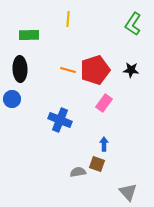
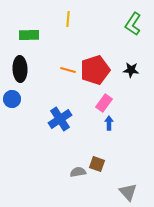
blue cross: moved 1 px up; rotated 35 degrees clockwise
blue arrow: moved 5 px right, 21 px up
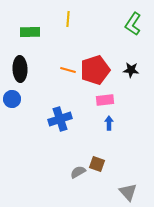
green rectangle: moved 1 px right, 3 px up
pink rectangle: moved 1 px right, 3 px up; rotated 48 degrees clockwise
blue cross: rotated 15 degrees clockwise
gray semicircle: rotated 21 degrees counterclockwise
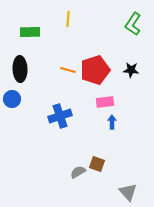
pink rectangle: moved 2 px down
blue cross: moved 3 px up
blue arrow: moved 3 px right, 1 px up
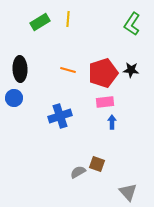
green L-shape: moved 1 px left
green rectangle: moved 10 px right, 10 px up; rotated 30 degrees counterclockwise
red pentagon: moved 8 px right, 3 px down
blue circle: moved 2 px right, 1 px up
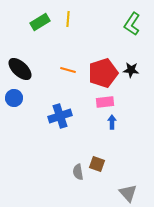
black ellipse: rotated 45 degrees counterclockwise
gray semicircle: rotated 70 degrees counterclockwise
gray triangle: moved 1 px down
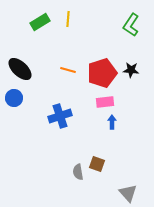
green L-shape: moved 1 px left, 1 px down
red pentagon: moved 1 px left
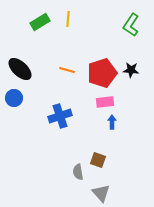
orange line: moved 1 px left
brown square: moved 1 px right, 4 px up
gray triangle: moved 27 px left
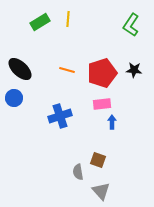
black star: moved 3 px right
pink rectangle: moved 3 px left, 2 px down
gray triangle: moved 2 px up
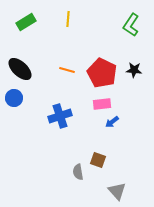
green rectangle: moved 14 px left
red pentagon: rotated 28 degrees counterclockwise
blue arrow: rotated 128 degrees counterclockwise
gray triangle: moved 16 px right
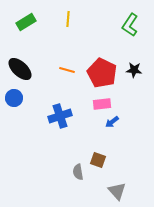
green L-shape: moved 1 px left
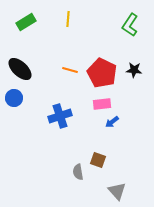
orange line: moved 3 px right
